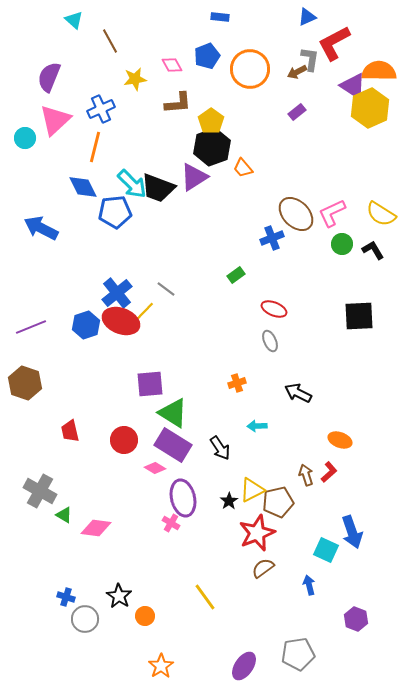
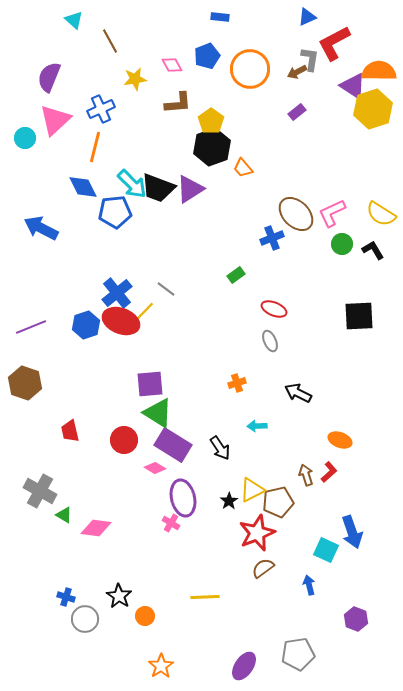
yellow hexagon at (370, 108): moved 3 px right, 1 px down; rotated 6 degrees clockwise
purple triangle at (194, 177): moved 4 px left, 12 px down
green triangle at (173, 413): moved 15 px left
yellow line at (205, 597): rotated 56 degrees counterclockwise
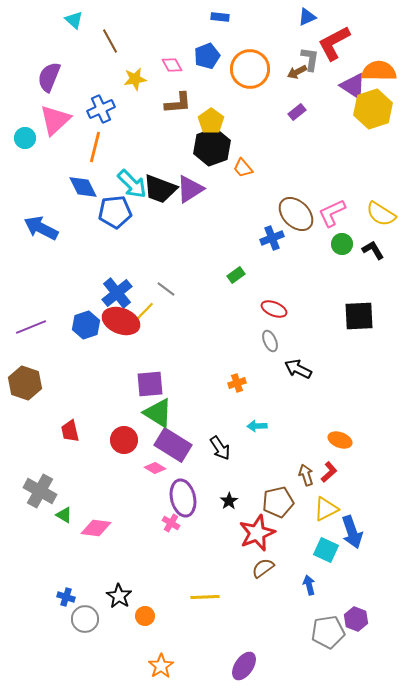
black trapezoid at (158, 188): moved 2 px right, 1 px down
black arrow at (298, 393): moved 24 px up
yellow triangle at (252, 490): moved 74 px right, 19 px down
gray pentagon at (298, 654): moved 30 px right, 22 px up
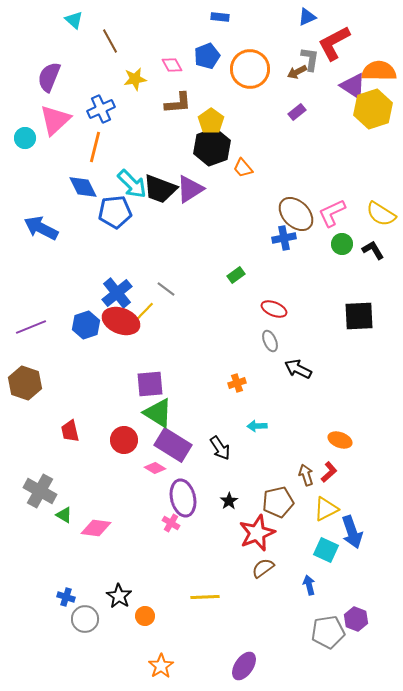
blue cross at (272, 238): moved 12 px right; rotated 10 degrees clockwise
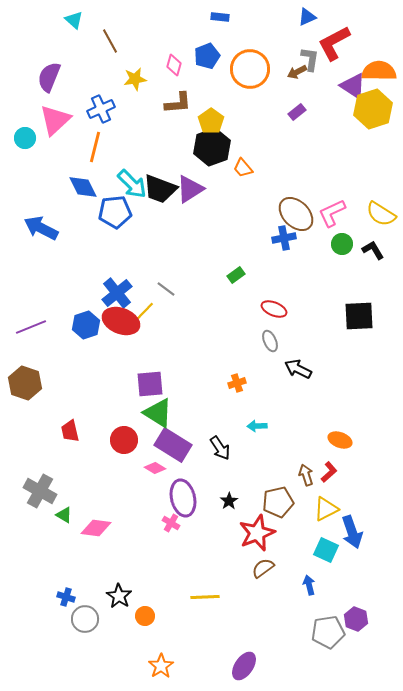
pink diamond at (172, 65): moved 2 px right; rotated 45 degrees clockwise
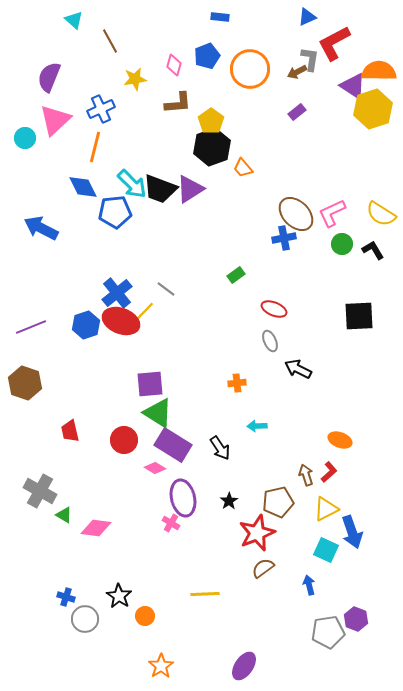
orange cross at (237, 383): rotated 12 degrees clockwise
yellow line at (205, 597): moved 3 px up
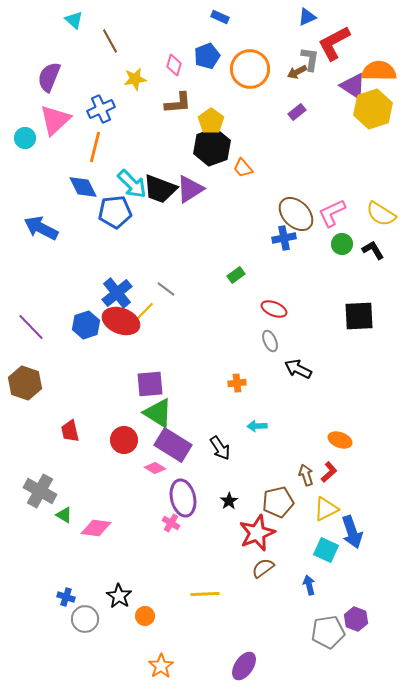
blue rectangle at (220, 17): rotated 18 degrees clockwise
purple line at (31, 327): rotated 68 degrees clockwise
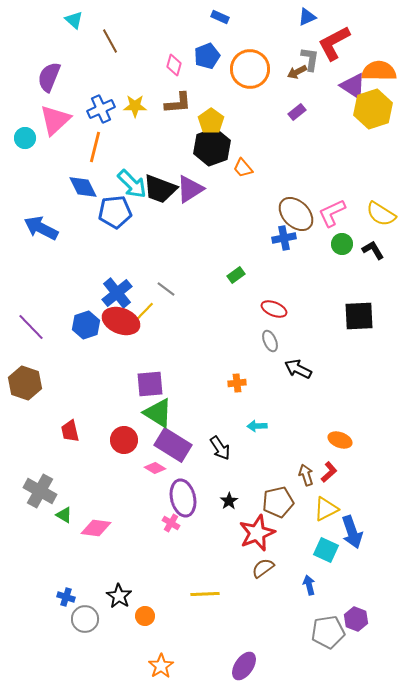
yellow star at (135, 79): moved 27 px down; rotated 10 degrees clockwise
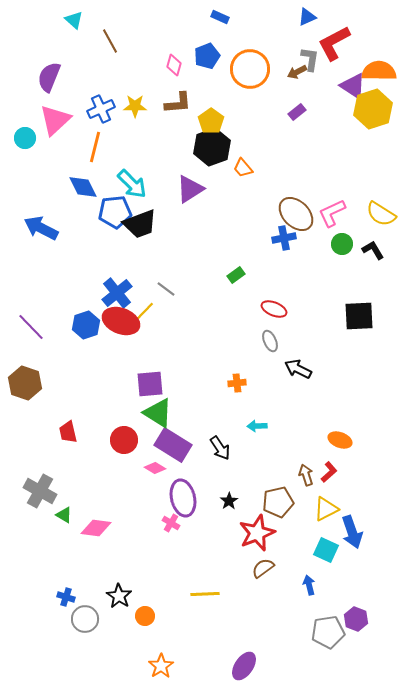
black trapezoid at (160, 189): moved 20 px left, 35 px down; rotated 42 degrees counterclockwise
red trapezoid at (70, 431): moved 2 px left, 1 px down
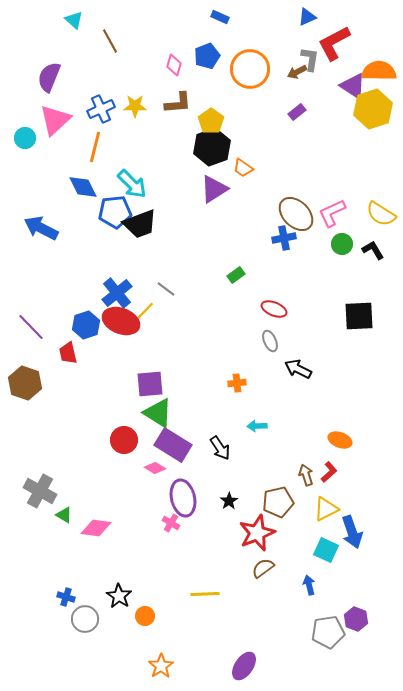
orange trapezoid at (243, 168): rotated 15 degrees counterclockwise
purple triangle at (190, 189): moved 24 px right
red trapezoid at (68, 432): moved 79 px up
